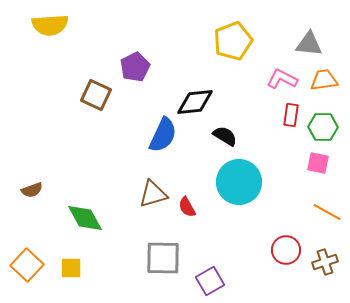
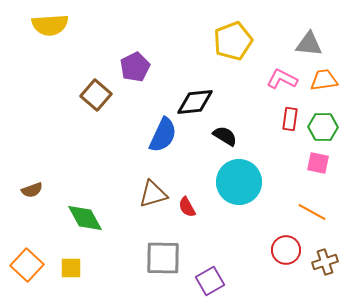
brown square: rotated 16 degrees clockwise
red rectangle: moved 1 px left, 4 px down
orange line: moved 15 px left
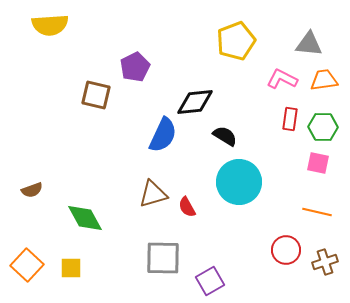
yellow pentagon: moved 3 px right
brown square: rotated 28 degrees counterclockwise
orange line: moved 5 px right; rotated 16 degrees counterclockwise
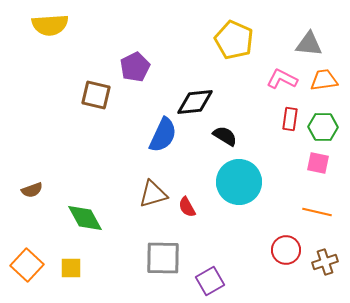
yellow pentagon: moved 2 px left, 1 px up; rotated 27 degrees counterclockwise
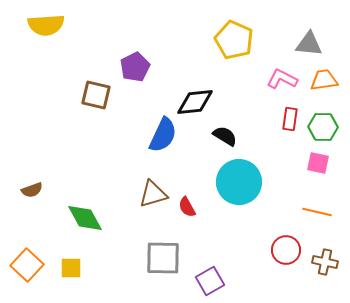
yellow semicircle: moved 4 px left
brown cross: rotated 30 degrees clockwise
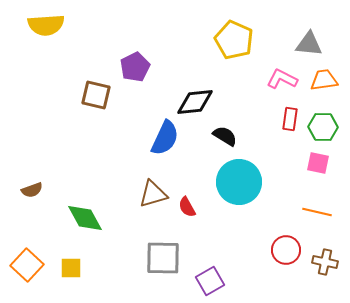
blue semicircle: moved 2 px right, 3 px down
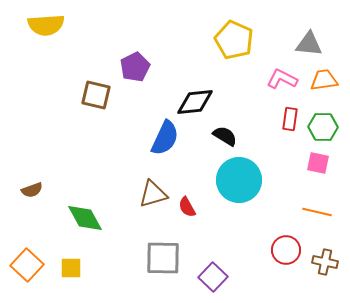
cyan circle: moved 2 px up
purple square: moved 3 px right, 4 px up; rotated 16 degrees counterclockwise
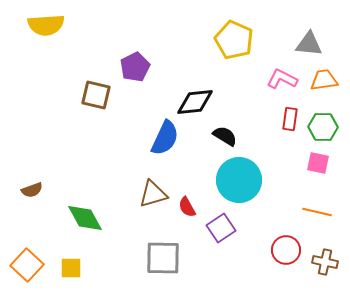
purple square: moved 8 px right, 49 px up; rotated 12 degrees clockwise
